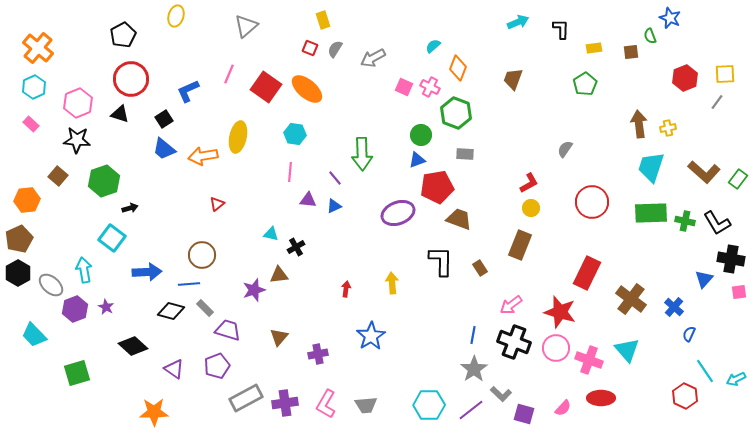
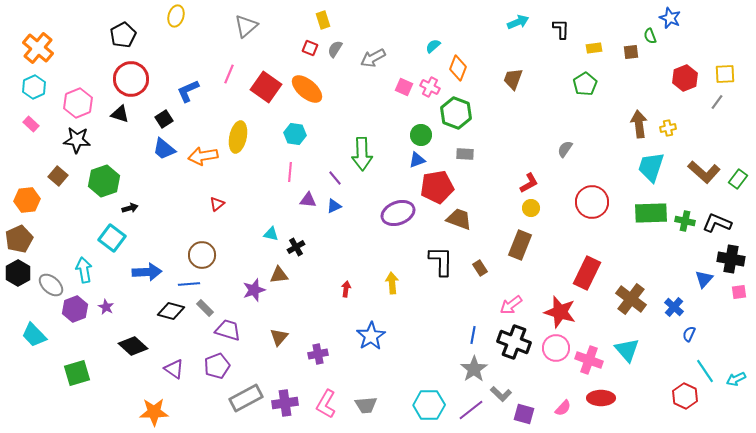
black L-shape at (717, 223): rotated 144 degrees clockwise
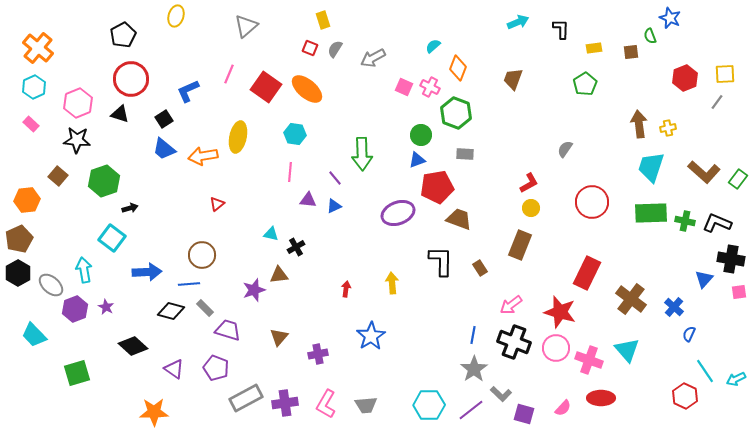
purple pentagon at (217, 366): moved 1 px left, 2 px down; rotated 30 degrees counterclockwise
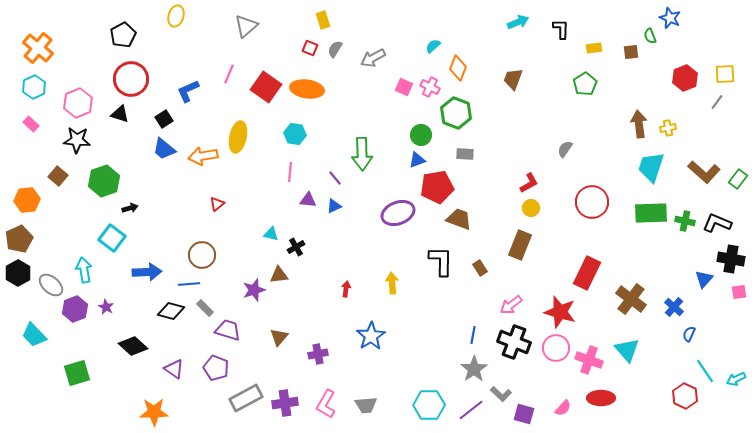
orange ellipse at (307, 89): rotated 32 degrees counterclockwise
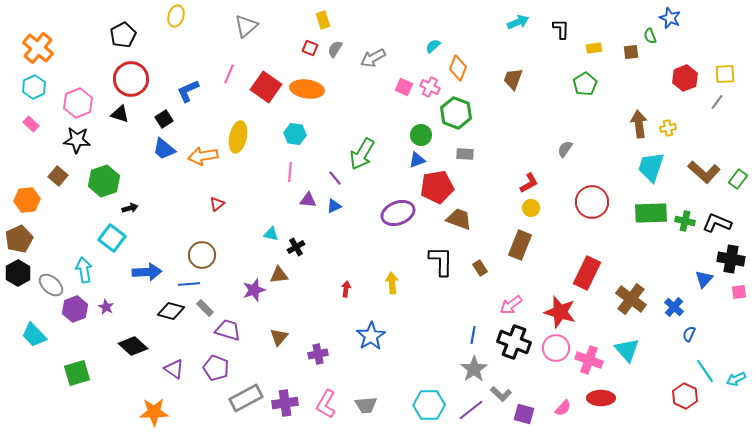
green arrow at (362, 154): rotated 32 degrees clockwise
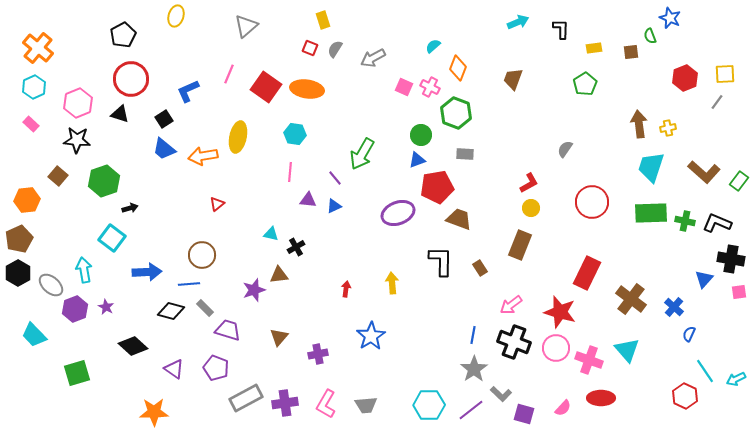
green rectangle at (738, 179): moved 1 px right, 2 px down
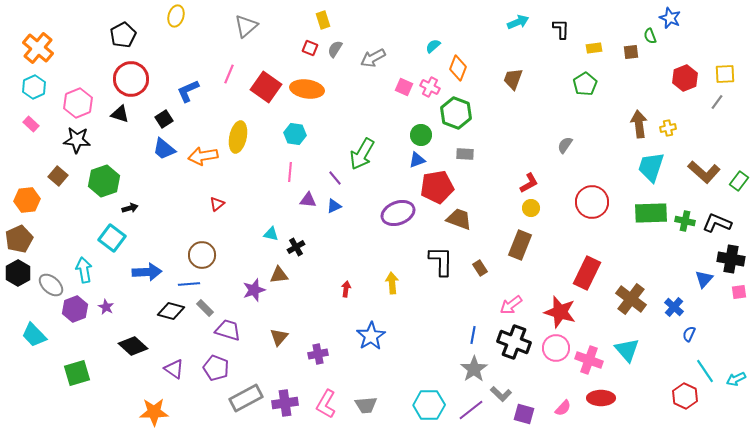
gray semicircle at (565, 149): moved 4 px up
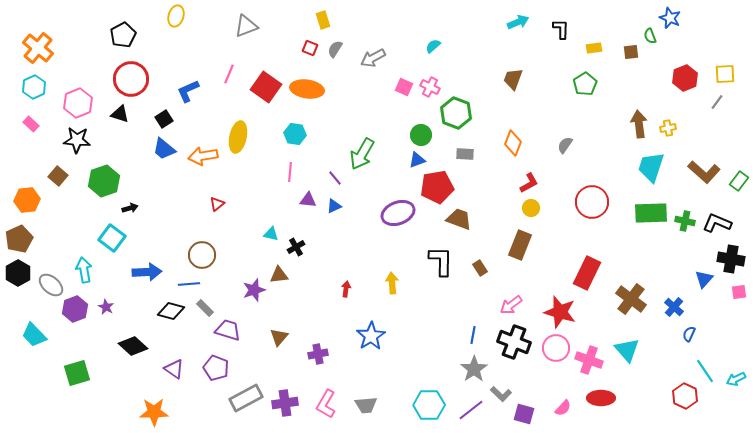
gray triangle at (246, 26): rotated 20 degrees clockwise
orange diamond at (458, 68): moved 55 px right, 75 px down
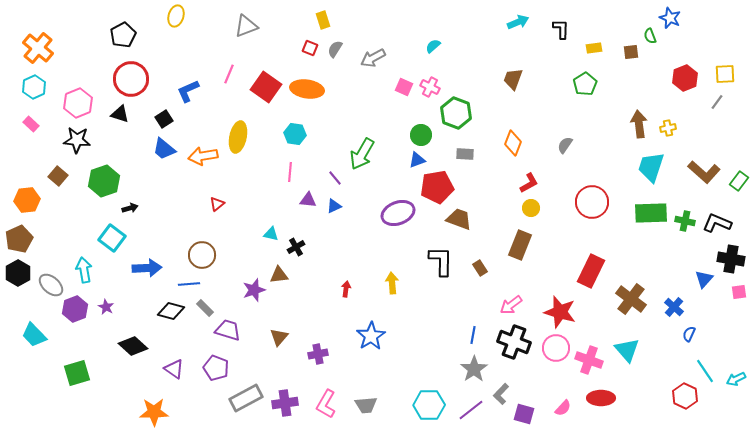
blue arrow at (147, 272): moved 4 px up
red rectangle at (587, 273): moved 4 px right, 2 px up
gray L-shape at (501, 394): rotated 90 degrees clockwise
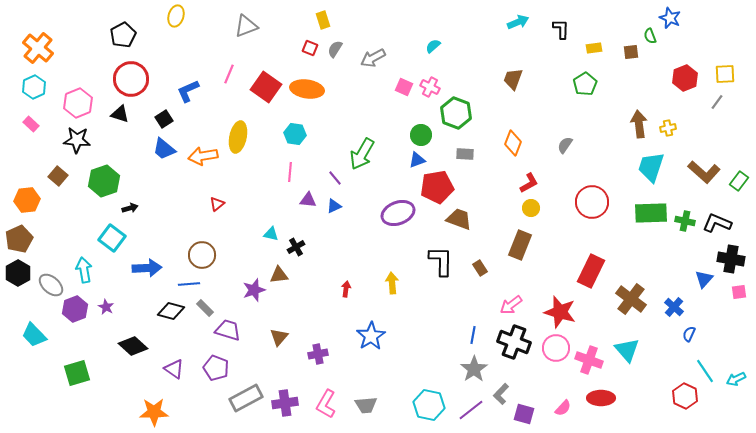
cyan hexagon at (429, 405): rotated 12 degrees clockwise
